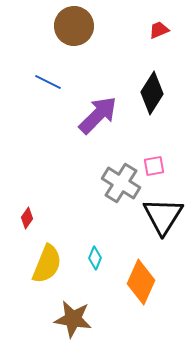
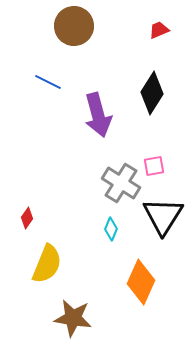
purple arrow: rotated 120 degrees clockwise
cyan diamond: moved 16 px right, 29 px up
brown star: moved 1 px up
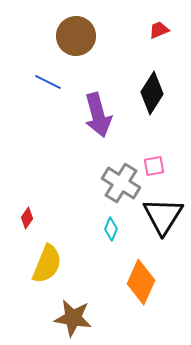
brown circle: moved 2 px right, 10 px down
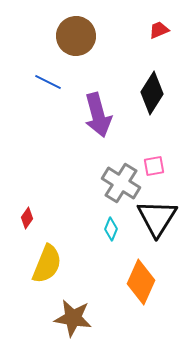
black triangle: moved 6 px left, 2 px down
